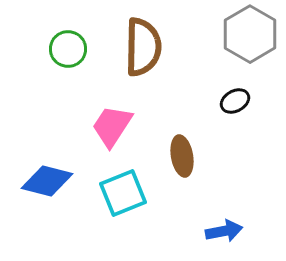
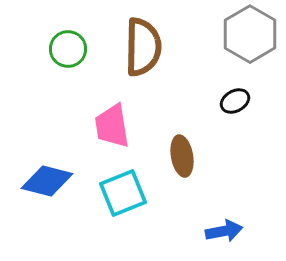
pink trapezoid: rotated 42 degrees counterclockwise
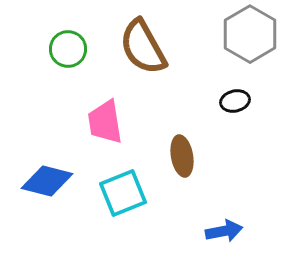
brown semicircle: rotated 150 degrees clockwise
black ellipse: rotated 16 degrees clockwise
pink trapezoid: moved 7 px left, 4 px up
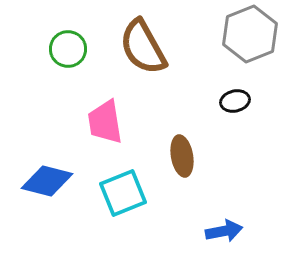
gray hexagon: rotated 8 degrees clockwise
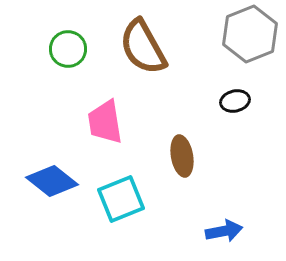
blue diamond: moved 5 px right; rotated 24 degrees clockwise
cyan square: moved 2 px left, 6 px down
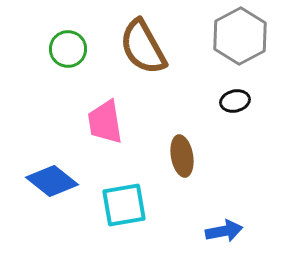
gray hexagon: moved 10 px left, 2 px down; rotated 6 degrees counterclockwise
cyan square: moved 3 px right, 6 px down; rotated 12 degrees clockwise
